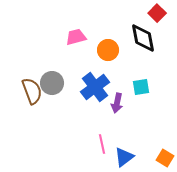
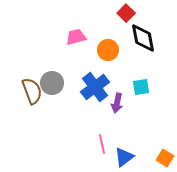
red square: moved 31 px left
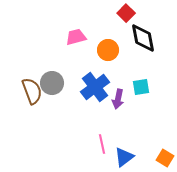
purple arrow: moved 1 px right, 4 px up
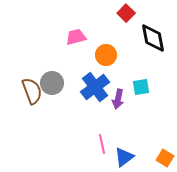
black diamond: moved 10 px right
orange circle: moved 2 px left, 5 px down
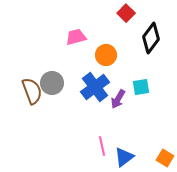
black diamond: moved 2 px left; rotated 48 degrees clockwise
purple arrow: rotated 18 degrees clockwise
pink line: moved 2 px down
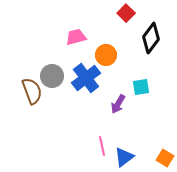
gray circle: moved 7 px up
blue cross: moved 9 px left, 9 px up
purple arrow: moved 5 px down
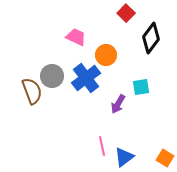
pink trapezoid: rotated 40 degrees clockwise
